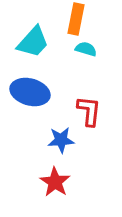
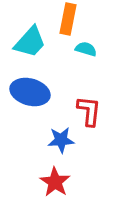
orange rectangle: moved 8 px left
cyan trapezoid: moved 3 px left
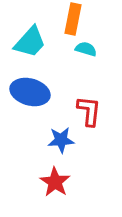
orange rectangle: moved 5 px right
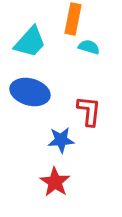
cyan semicircle: moved 3 px right, 2 px up
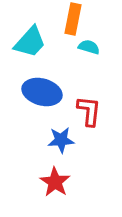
blue ellipse: moved 12 px right
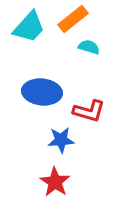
orange rectangle: rotated 40 degrees clockwise
cyan trapezoid: moved 1 px left, 15 px up
blue ellipse: rotated 9 degrees counterclockwise
red L-shape: rotated 100 degrees clockwise
